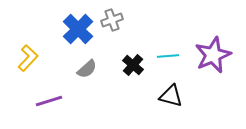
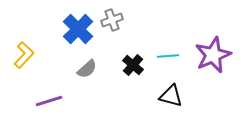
yellow L-shape: moved 4 px left, 3 px up
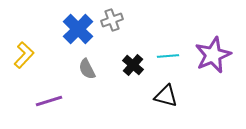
gray semicircle: rotated 105 degrees clockwise
black triangle: moved 5 px left
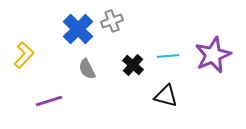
gray cross: moved 1 px down
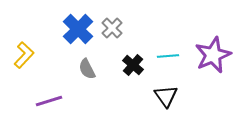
gray cross: moved 7 px down; rotated 25 degrees counterclockwise
black triangle: rotated 40 degrees clockwise
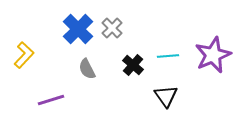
purple line: moved 2 px right, 1 px up
